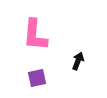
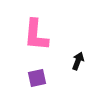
pink L-shape: moved 1 px right
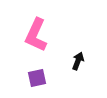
pink L-shape: rotated 20 degrees clockwise
